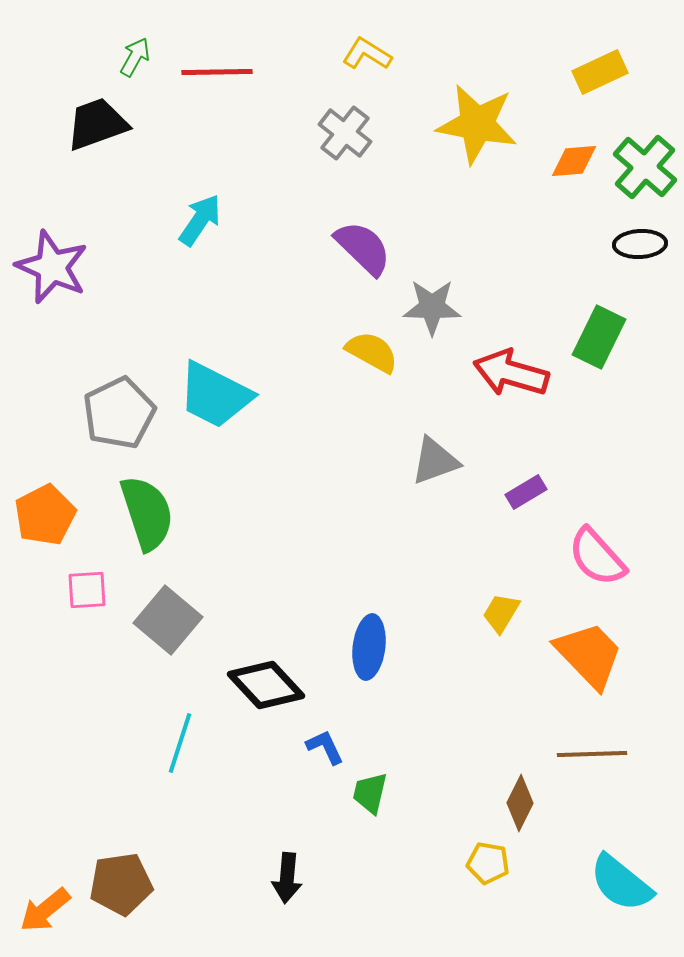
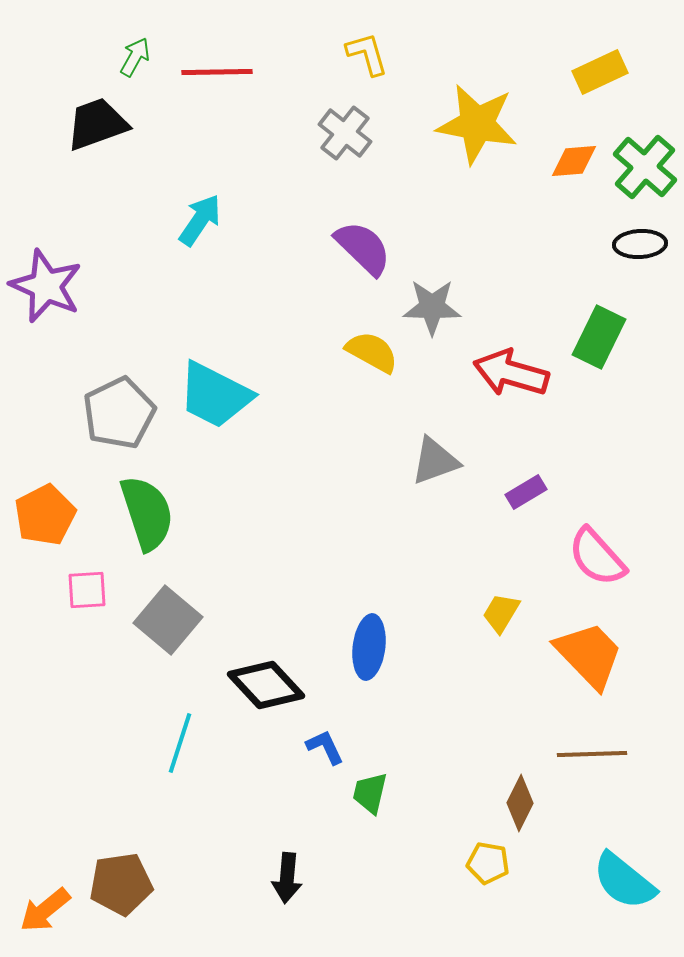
yellow L-shape: rotated 42 degrees clockwise
purple star: moved 6 px left, 19 px down
cyan semicircle: moved 3 px right, 2 px up
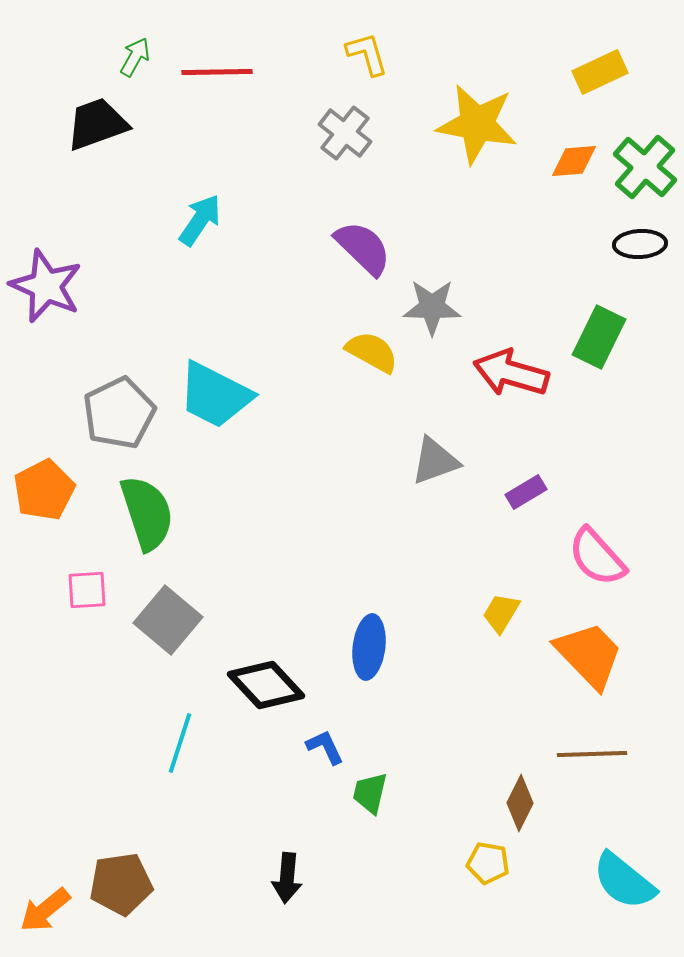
orange pentagon: moved 1 px left, 25 px up
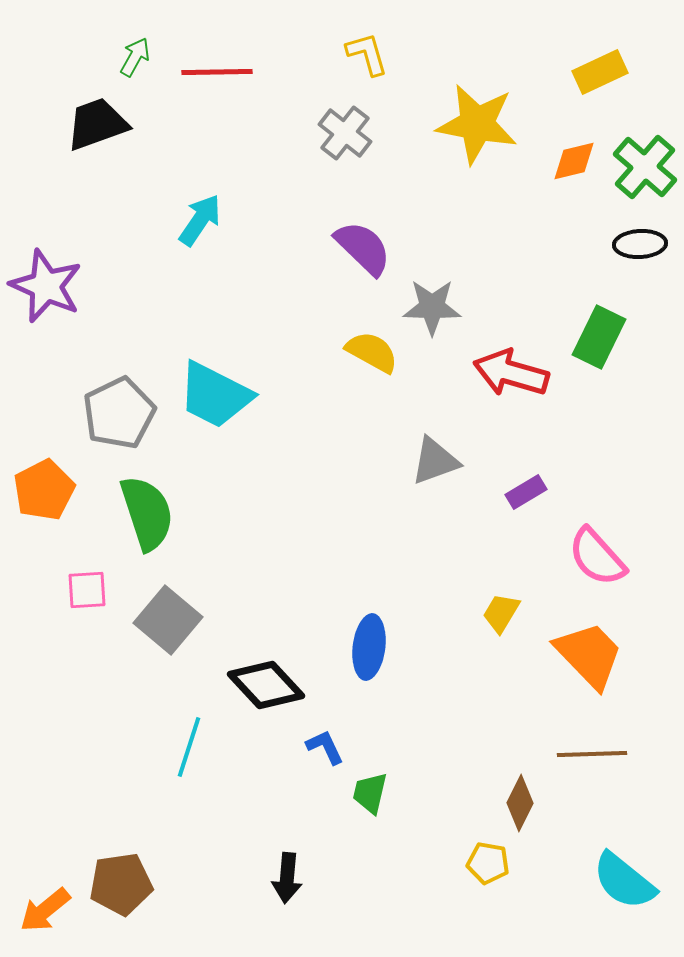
orange diamond: rotated 9 degrees counterclockwise
cyan line: moved 9 px right, 4 px down
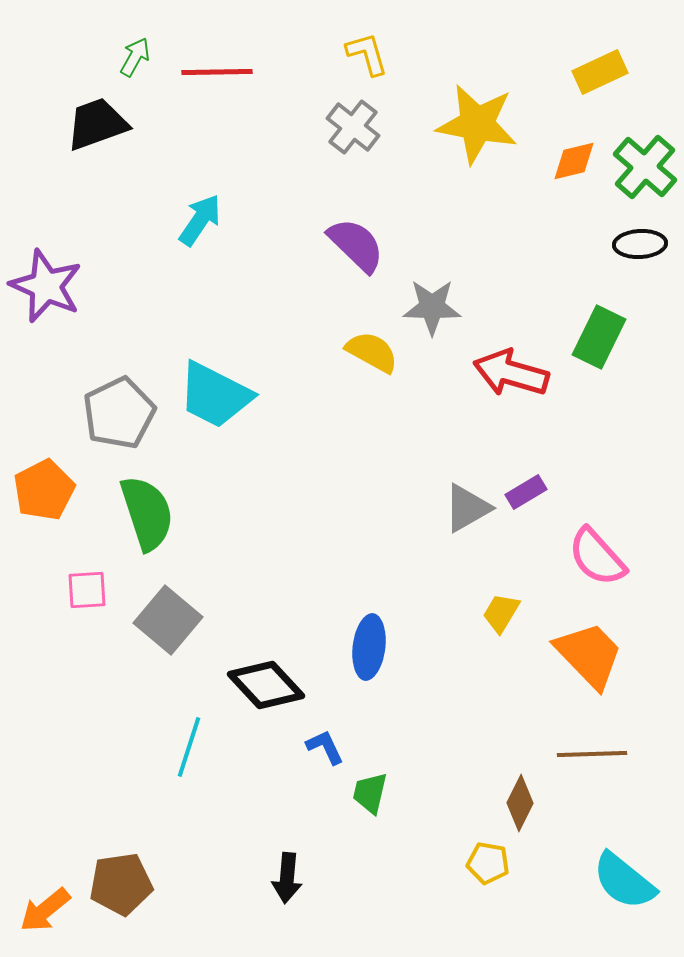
gray cross: moved 8 px right, 6 px up
purple semicircle: moved 7 px left, 3 px up
gray triangle: moved 32 px right, 47 px down; rotated 10 degrees counterclockwise
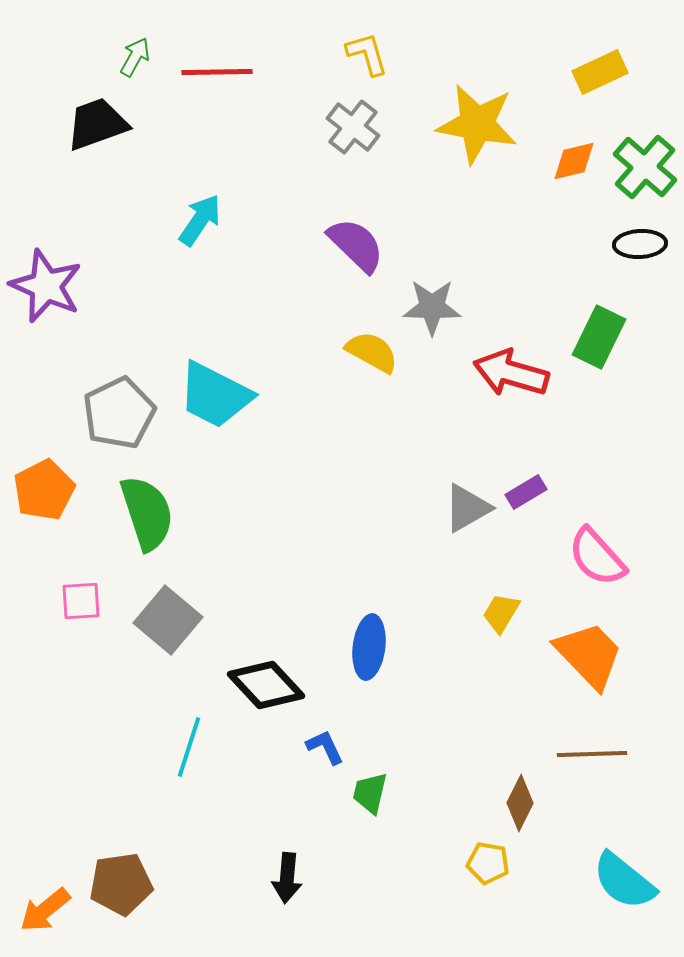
pink square: moved 6 px left, 11 px down
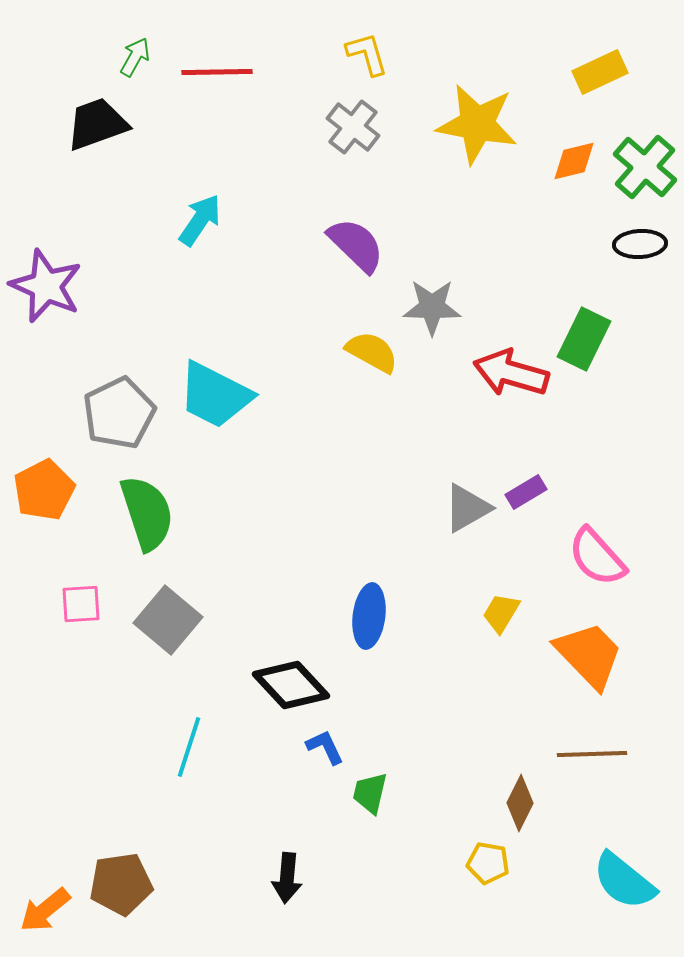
green rectangle: moved 15 px left, 2 px down
pink square: moved 3 px down
blue ellipse: moved 31 px up
black diamond: moved 25 px right
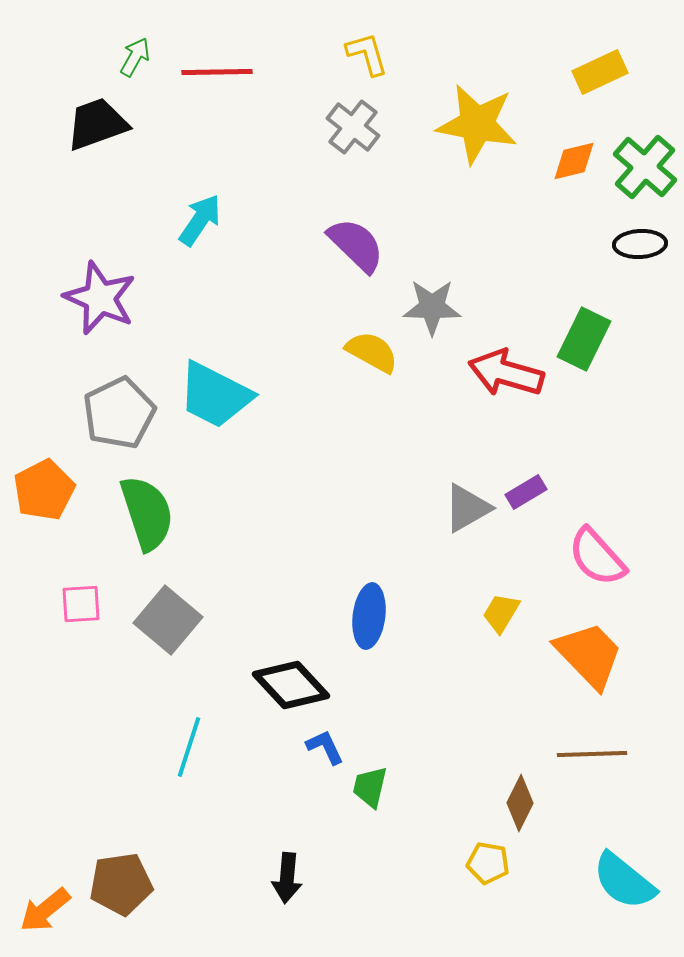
purple star: moved 54 px right, 12 px down
red arrow: moved 5 px left
green trapezoid: moved 6 px up
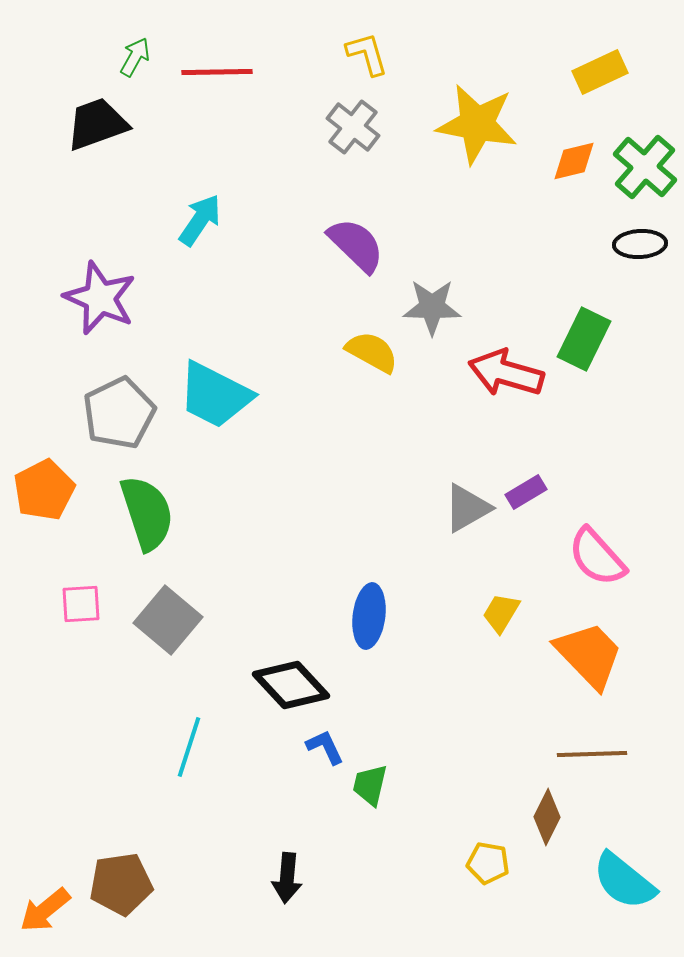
green trapezoid: moved 2 px up
brown diamond: moved 27 px right, 14 px down
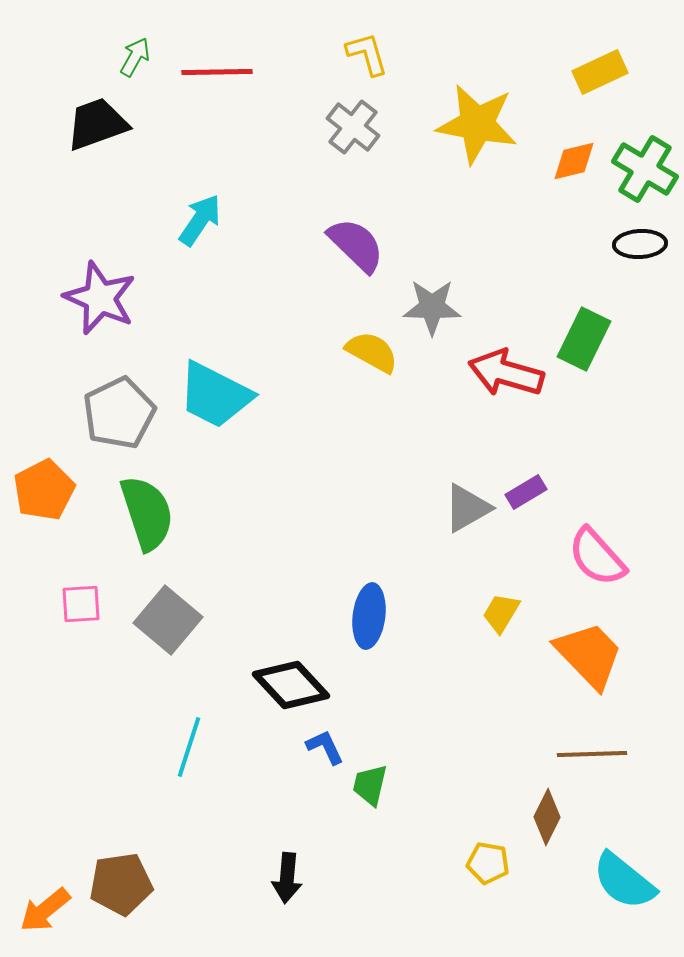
green cross: moved 2 px down; rotated 10 degrees counterclockwise
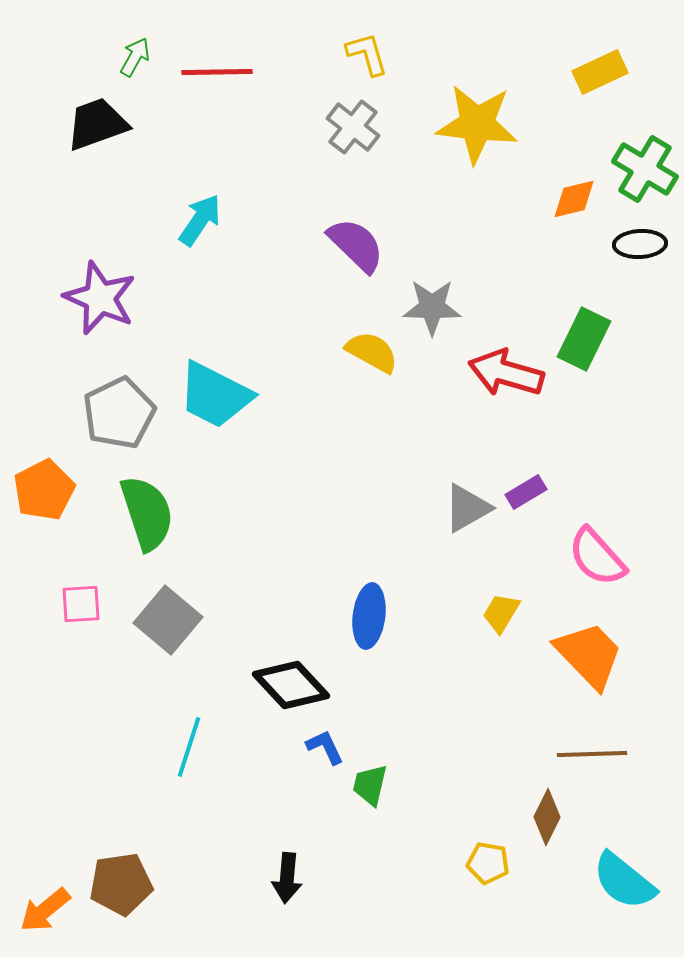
yellow star: rotated 4 degrees counterclockwise
orange diamond: moved 38 px down
